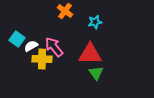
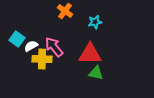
green triangle: rotated 42 degrees counterclockwise
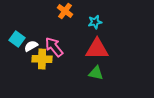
red triangle: moved 7 px right, 5 px up
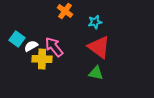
red triangle: moved 2 px right, 2 px up; rotated 35 degrees clockwise
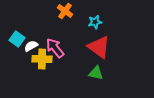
pink arrow: moved 1 px right, 1 px down
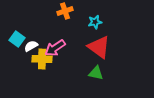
orange cross: rotated 35 degrees clockwise
pink arrow: rotated 85 degrees counterclockwise
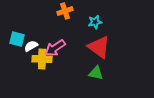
cyan square: rotated 21 degrees counterclockwise
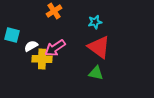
orange cross: moved 11 px left; rotated 14 degrees counterclockwise
cyan square: moved 5 px left, 4 px up
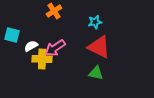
red triangle: rotated 10 degrees counterclockwise
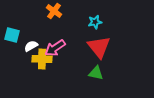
orange cross: rotated 21 degrees counterclockwise
red triangle: rotated 25 degrees clockwise
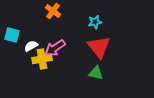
orange cross: moved 1 px left
yellow cross: rotated 12 degrees counterclockwise
